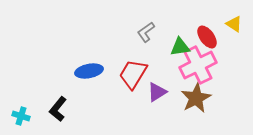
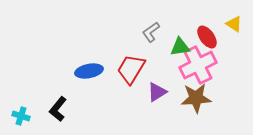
gray L-shape: moved 5 px right
red trapezoid: moved 2 px left, 5 px up
brown star: rotated 24 degrees clockwise
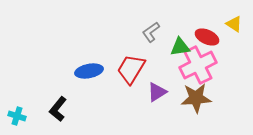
red ellipse: rotated 30 degrees counterclockwise
cyan cross: moved 4 px left
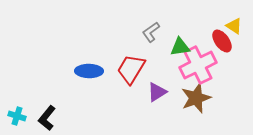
yellow triangle: moved 2 px down
red ellipse: moved 15 px right, 4 px down; rotated 30 degrees clockwise
blue ellipse: rotated 12 degrees clockwise
brown star: rotated 16 degrees counterclockwise
black L-shape: moved 11 px left, 9 px down
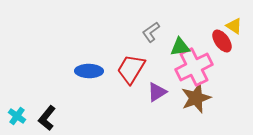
pink cross: moved 4 px left, 2 px down
cyan cross: rotated 18 degrees clockwise
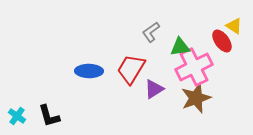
purple triangle: moved 3 px left, 3 px up
black L-shape: moved 2 px right, 2 px up; rotated 55 degrees counterclockwise
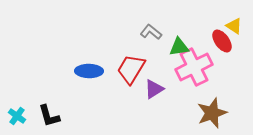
gray L-shape: rotated 75 degrees clockwise
green triangle: moved 1 px left
brown star: moved 16 px right, 15 px down
